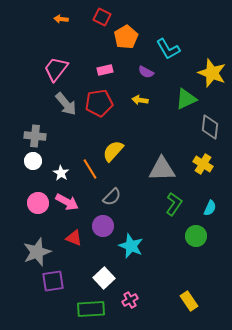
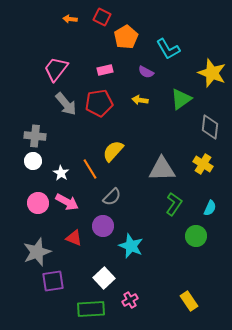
orange arrow: moved 9 px right
green triangle: moved 5 px left; rotated 10 degrees counterclockwise
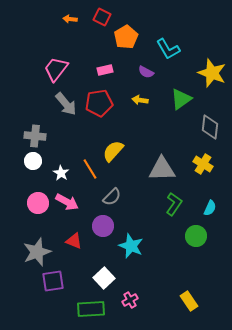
red triangle: moved 3 px down
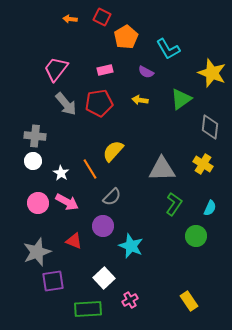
green rectangle: moved 3 px left
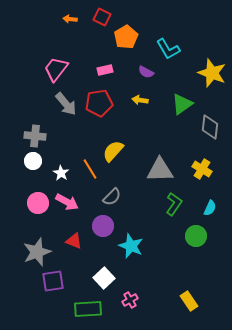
green triangle: moved 1 px right, 5 px down
yellow cross: moved 1 px left, 5 px down
gray triangle: moved 2 px left, 1 px down
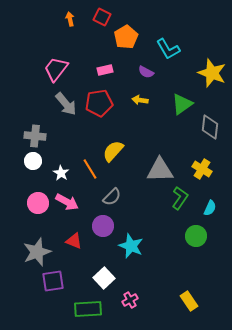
orange arrow: rotated 72 degrees clockwise
green L-shape: moved 6 px right, 6 px up
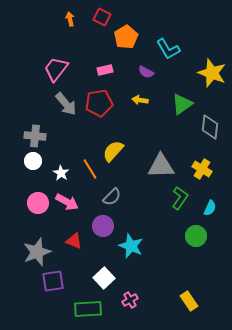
gray triangle: moved 1 px right, 4 px up
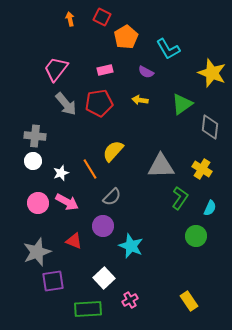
white star: rotated 21 degrees clockwise
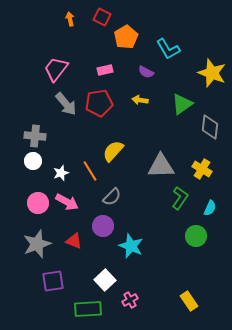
orange line: moved 2 px down
gray star: moved 8 px up
white square: moved 1 px right, 2 px down
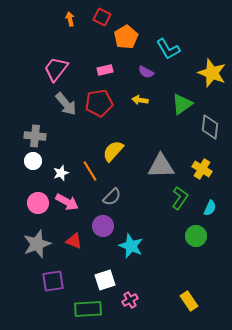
white square: rotated 25 degrees clockwise
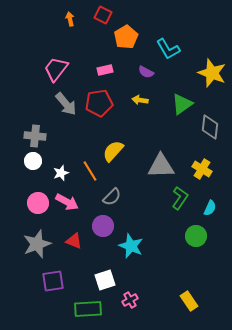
red square: moved 1 px right, 2 px up
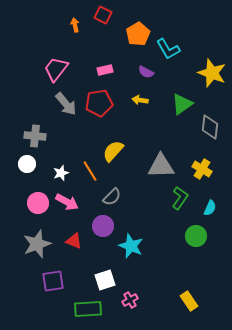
orange arrow: moved 5 px right, 6 px down
orange pentagon: moved 12 px right, 3 px up
white circle: moved 6 px left, 3 px down
